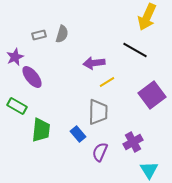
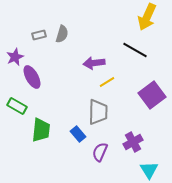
purple ellipse: rotated 10 degrees clockwise
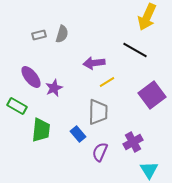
purple star: moved 39 px right, 31 px down
purple ellipse: moved 1 px left; rotated 10 degrees counterclockwise
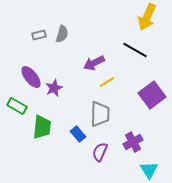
purple arrow: rotated 20 degrees counterclockwise
gray trapezoid: moved 2 px right, 2 px down
green trapezoid: moved 1 px right, 3 px up
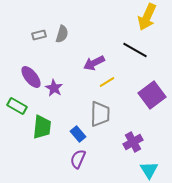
purple star: rotated 18 degrees counterclockwise
purple semicircle: moved 22 px left, 7 px down
